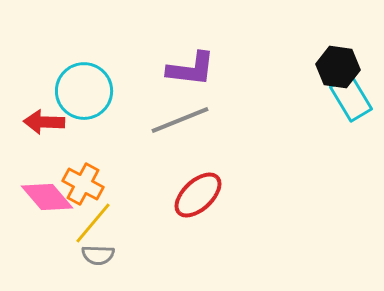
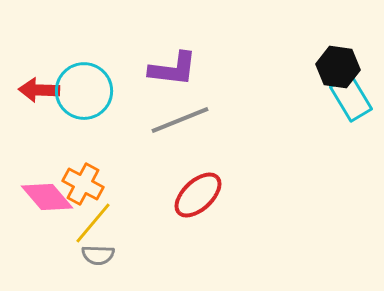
purple L-shape: moved 18 px left
red arrow: moved 5 px left, 32 px up
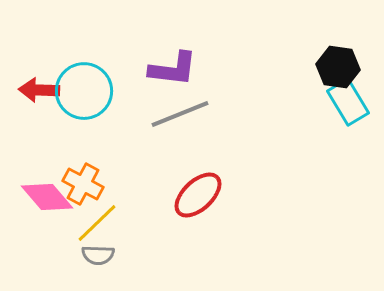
cyan rectangle: moved 3 px left, 4 px down
gray line: moved 6 px up
yellow line: moved 4 px right; rotated 6 degrees clockwise
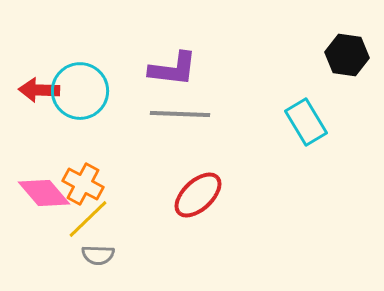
black hexagon: moved 9 px right, 12 px up
cyan circle: moved 4 px left
cyan rectangle: moved 42 px left, 20 px down
gray line: rotated 24 degrees clockwise
pink diamond: moved 3 px left, 4 px up
yellow line: moved 9 px left, 4 px up
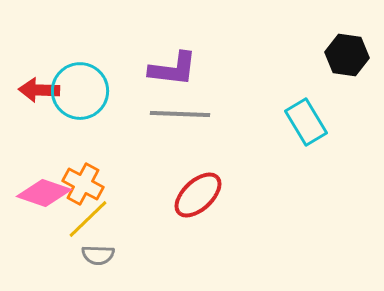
pink diamond: rotated 30 degrees counterclockwise
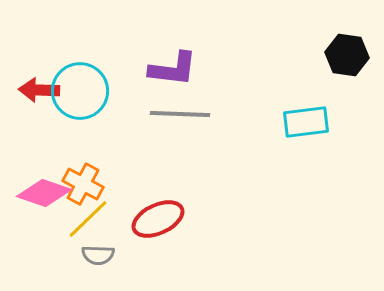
cyan rectangle: rotated 66 degrees counterclockwise
red ellipse: moved 40 px left, 24 px down; rotated 18 degrees clockwise
